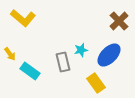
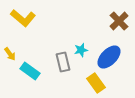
blue ellipse: moved 2 px down
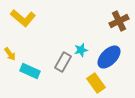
brown cross: rotated 18 degrees clockwise
gray rectangle: rotated 42 degrees clockwise
cyan rectangle: rotated 12 degrees counterclockwise
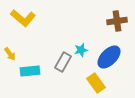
brown cross: moved 2 px left; rotated 18 degrees clockwise
cyan rectangle: rotated 30 degrees counterclockwise
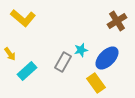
brown cross: rotated 24 degrees counterclockwise
blue ellipse: moved 2 px left, 1 px down
cyan rectangle: moved 3 px left; rotated 36 degrees counterclockwise
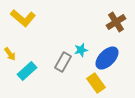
brown cross: moved 1 px left, 1 px down
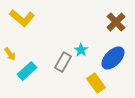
yellow L-shape: moved 1 px left
brown cross: rotated 12 degrees counterclockwise
cyan star: rotated 24 degrees counterclockwise
blue ellipse: moved 6 px right
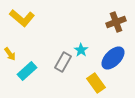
brown cross: rotated 24 degrees clockwise
